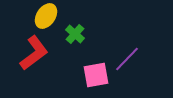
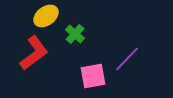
yellow ellipse: rotated 20 degrees clockwise
pink square: moved 3 px left, 1 px down
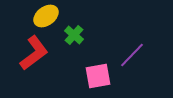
green cross: moved 1 px left, 1 px down
purple line: moved 5 px right, 4 px up
pink square: moved 5 px right
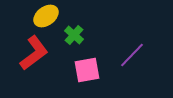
pink square: moved 11 px left, 6 px up
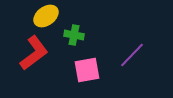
green cross: rotated 30 degrees counterclockwise
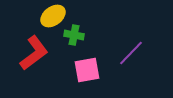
yellow ellipse: moved 7 px right
purple line: moved 1 px left, 2 px up
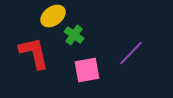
green cross: rotated 24 degrees clockwise
red L-shape: rotated 66 degrees counterclockwise
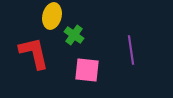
yellow ellipse: moved 1 px left; rotated 40 degrees counterclockwise
purple line: moved 3 px up; rotated 52 degrees counterclockwise
pink square: rotated 16 degrees clockwise
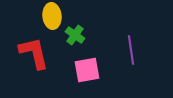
yellow ellipse: rotated 20 degrees counterclockwise
green cross: moved 1 px right
pink square: rotated 16 degrees counterclockwise
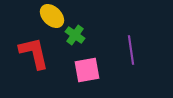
yellow ellipse: rotated 40 degrees counterclockwise
